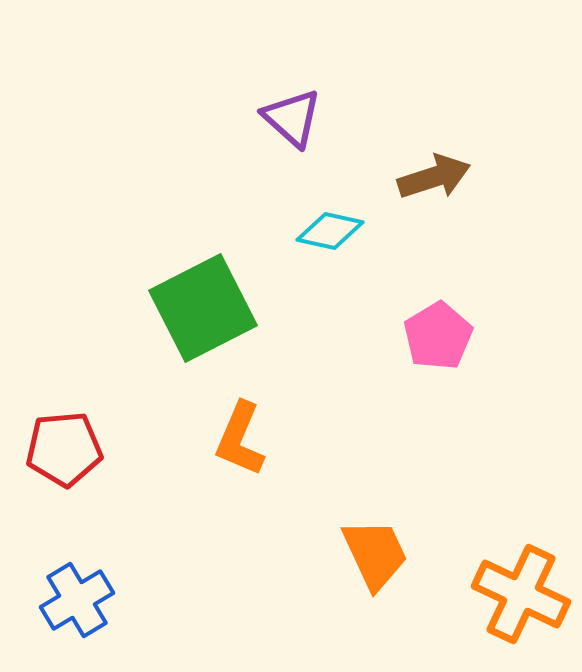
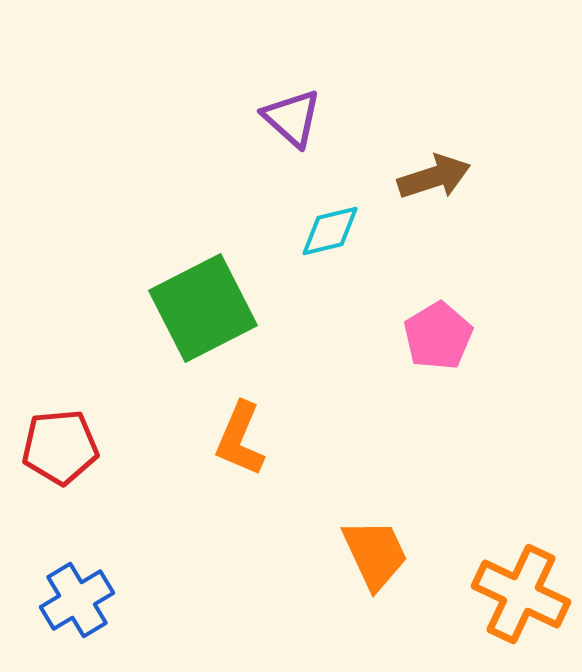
cyan diamond: rotated 26 degrees counterclockwise
red pentagon: moved 4 px left, 2 px up
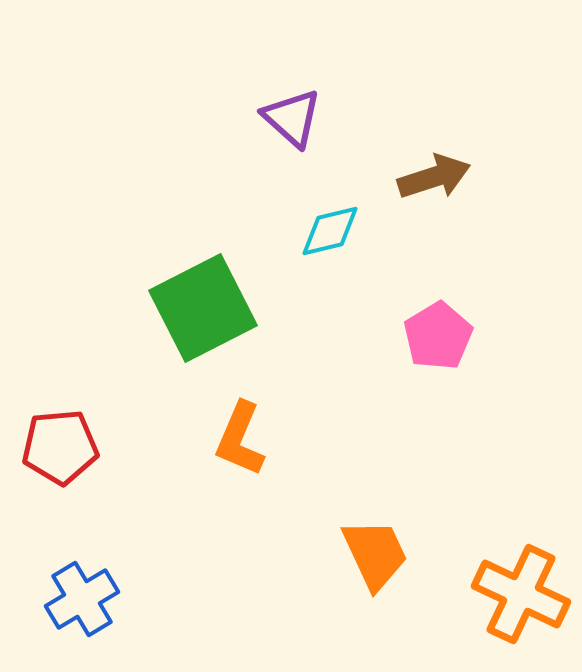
blue cross: moved 5 px right, 1 px up
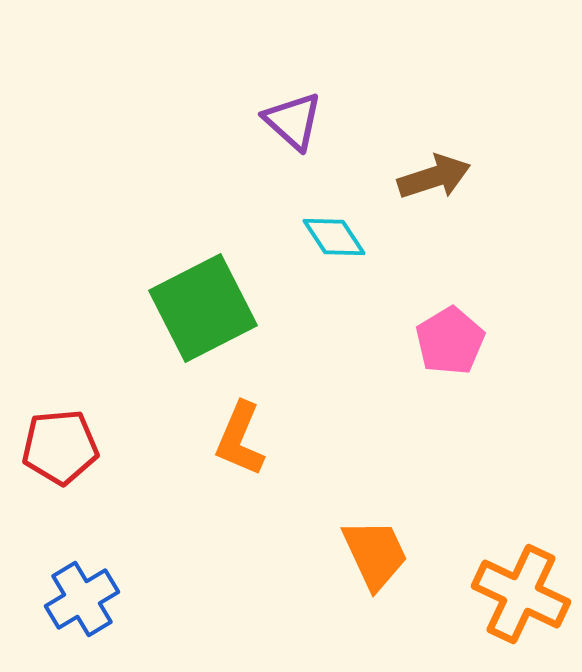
purple triangle: moved 1 px right, 3 px down
cyan diamond: moved 4 px right, 6 px down; rotated 70 degrees clockwise
pink pentagon: moved 12 px right, 5 px down
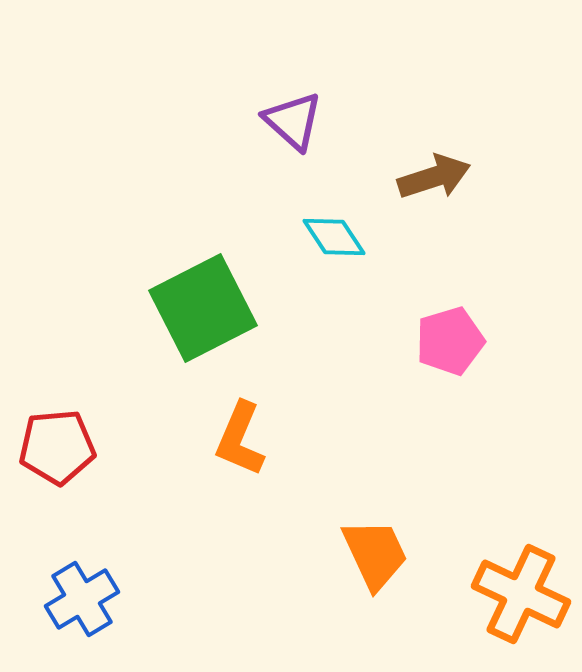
pink pentagon: rotated 14 degrees clockwise
red pentagon: moved 3 px left
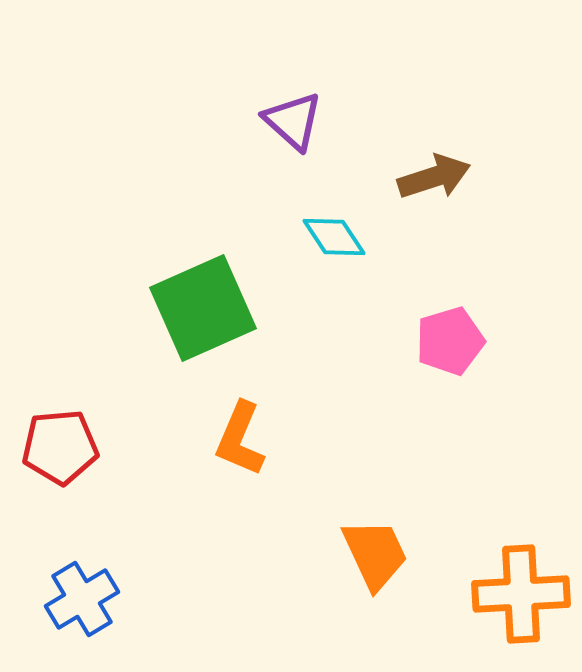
green square: rotated 3 degrees clockwise
red pentagon: moved 3 px right
orange cross: rotated 28 degrees counterclockwise
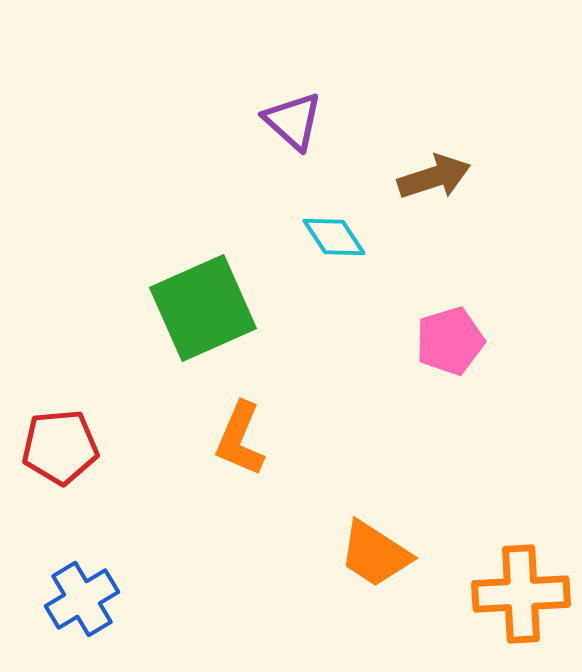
orange trapezoid: rotated 148 degrees clockwise
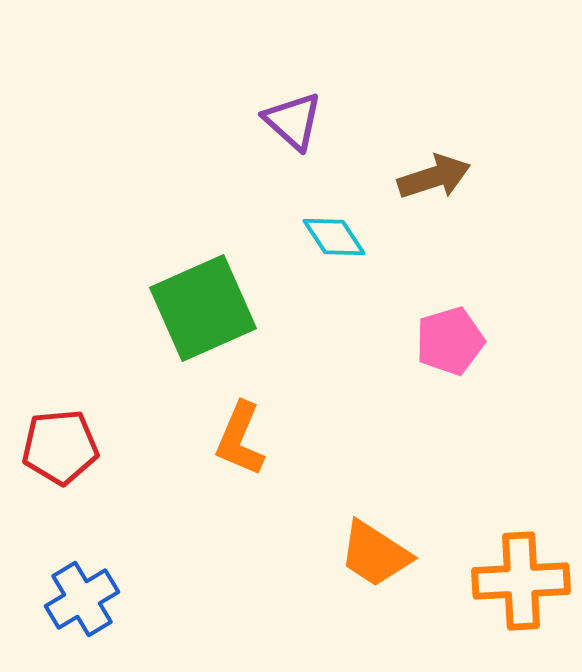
orange cross: moved 13 px up
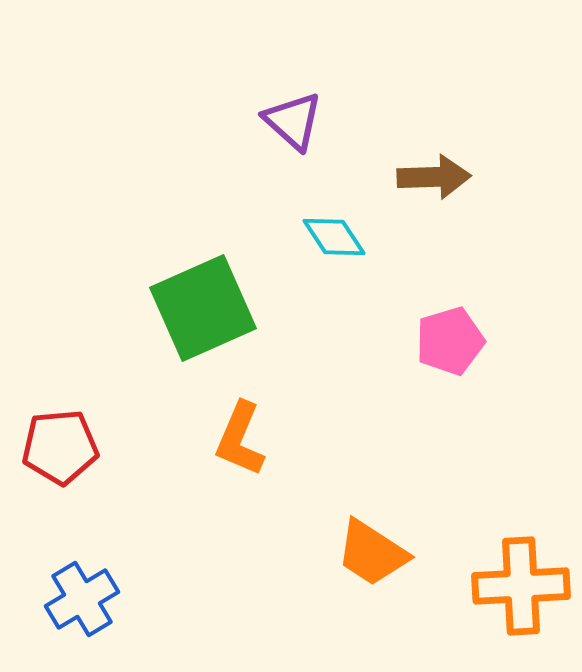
brown arrow: rotated 16 degrees clockwise
orange trapezoid: moved 3 px left, 1 px up
orange cross: moved 5 px down
